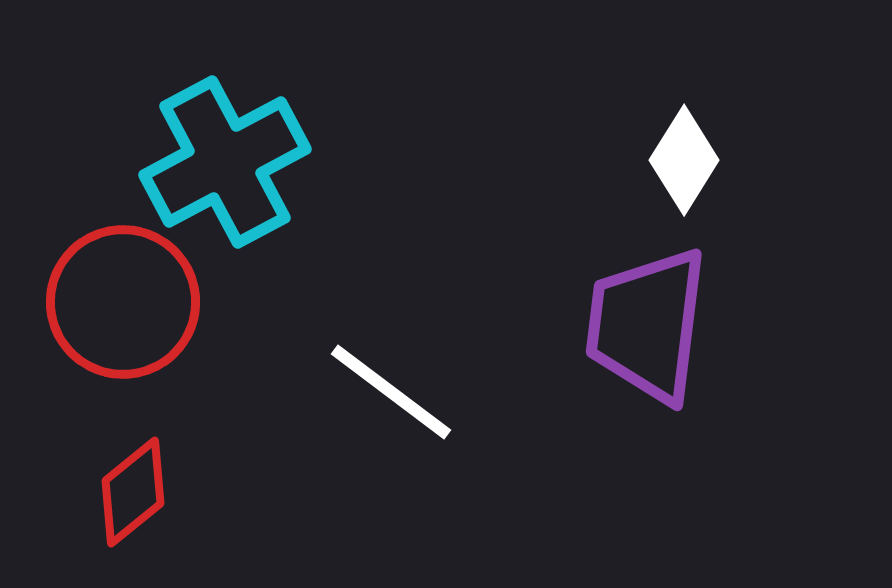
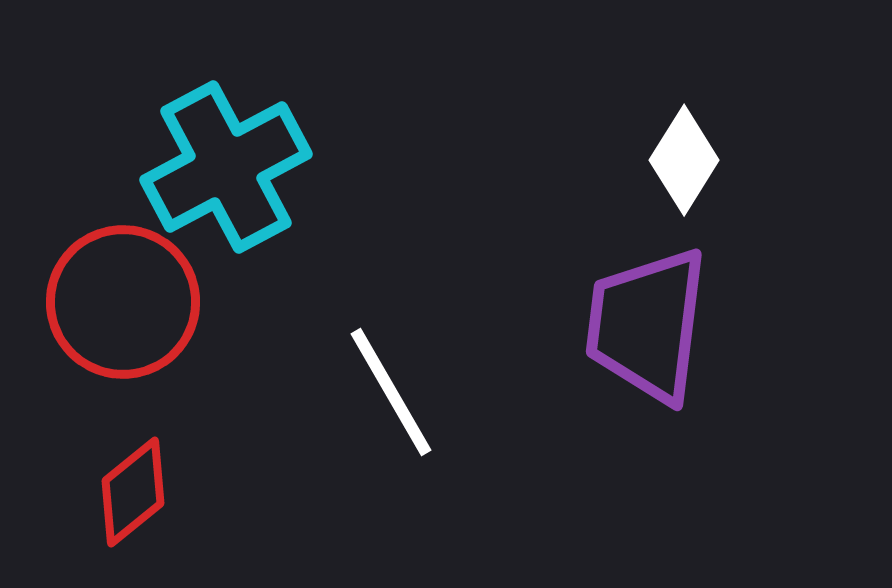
cyan cross: moved 1 px right, 5 px down
white line: rotated 23 degrees clockwise
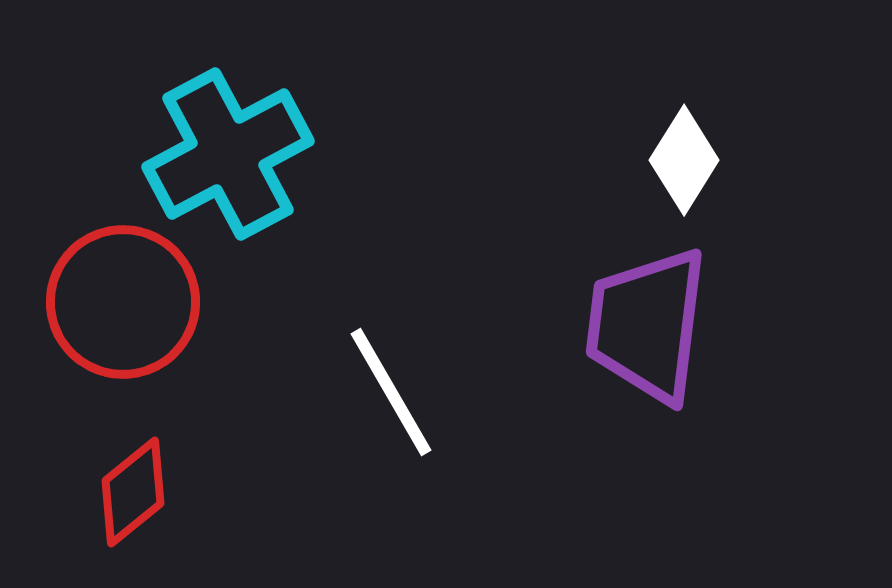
cyan cross: moved 2 px right, 13 px up
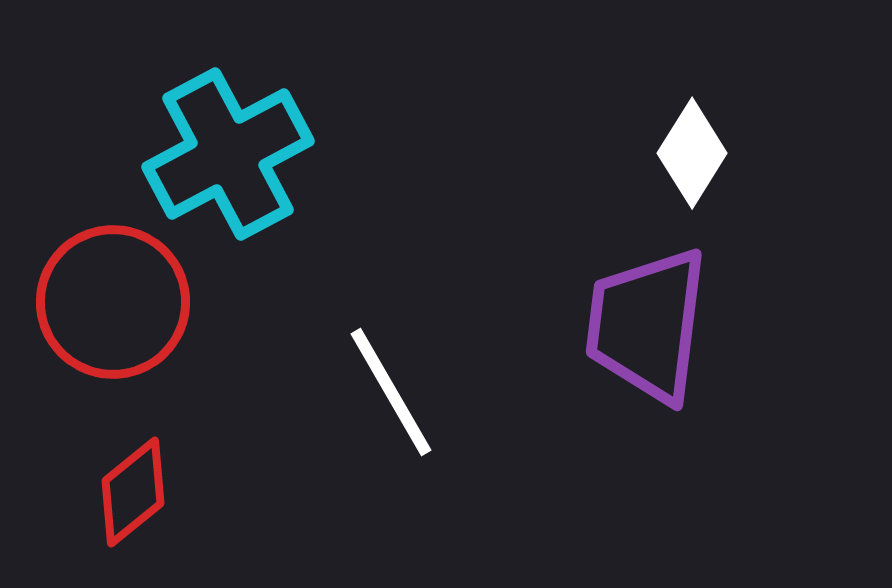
white diamond: moved 8 px right, 7 px up
red circle: moved 10 px left
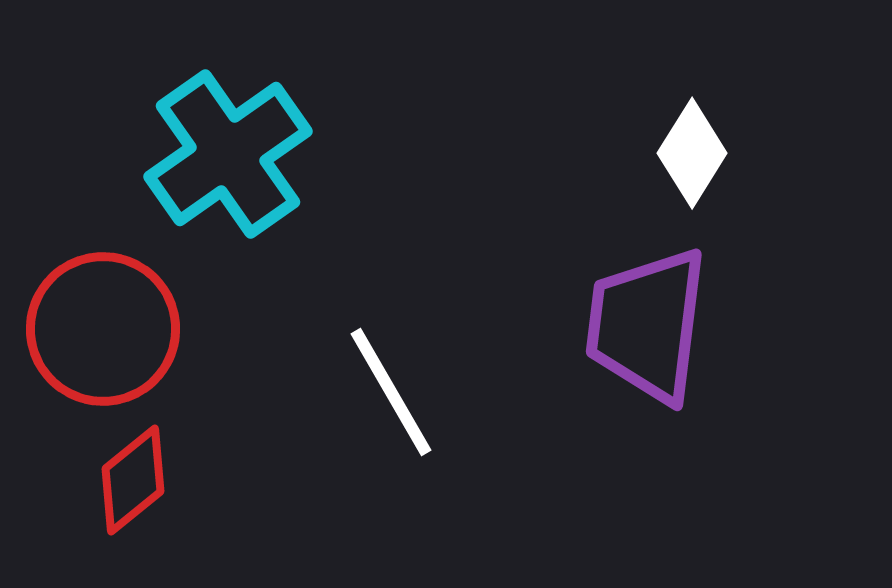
cyan cross: rotated 7 degrees counterclockwise
red circle: moved 10 px left, 27 px down
red diamond: moved 12 px up
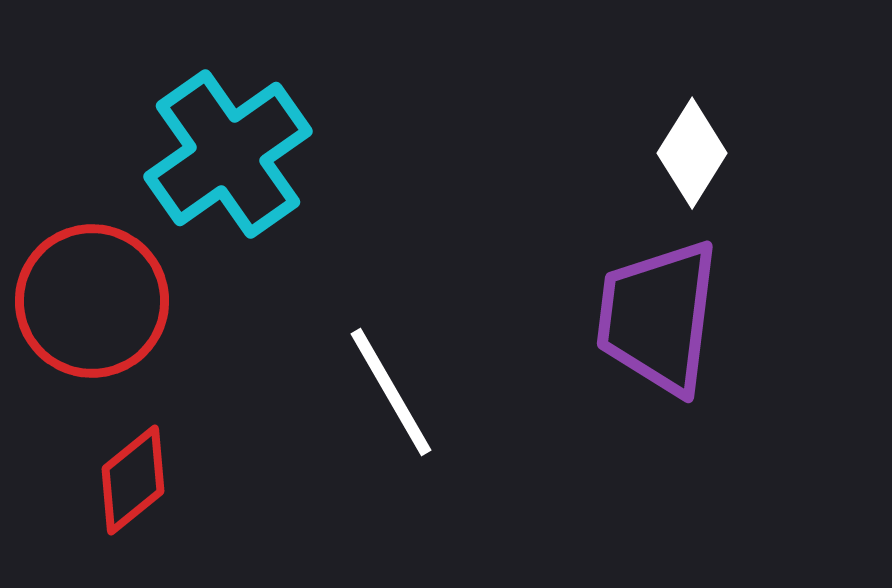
purple trapezoid: moved 11 px right, 8 px up
red circle: moved 11 px left, 28 px up
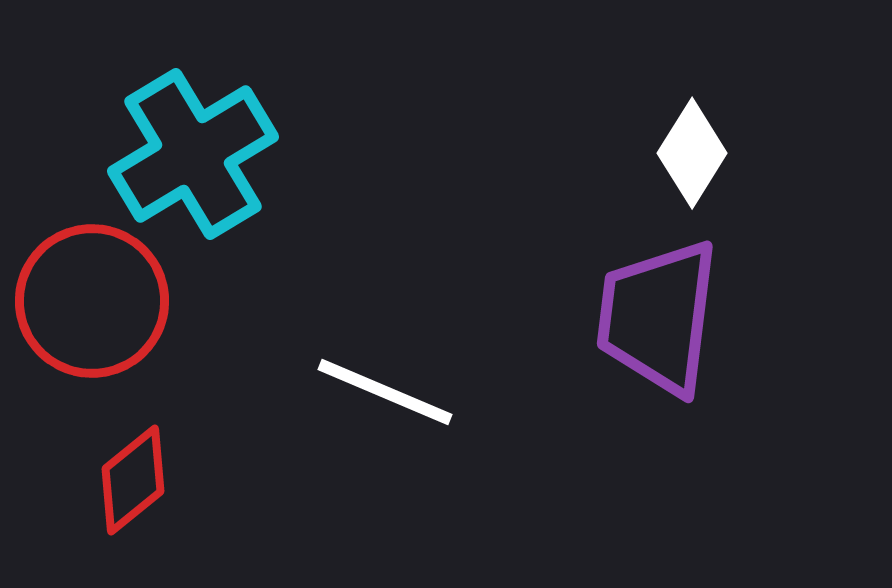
cyan cross: moved 35 px left; rotated 4 degrees clockwise
white line: moved 6 px left; rotated 37 degrees counterclockwise
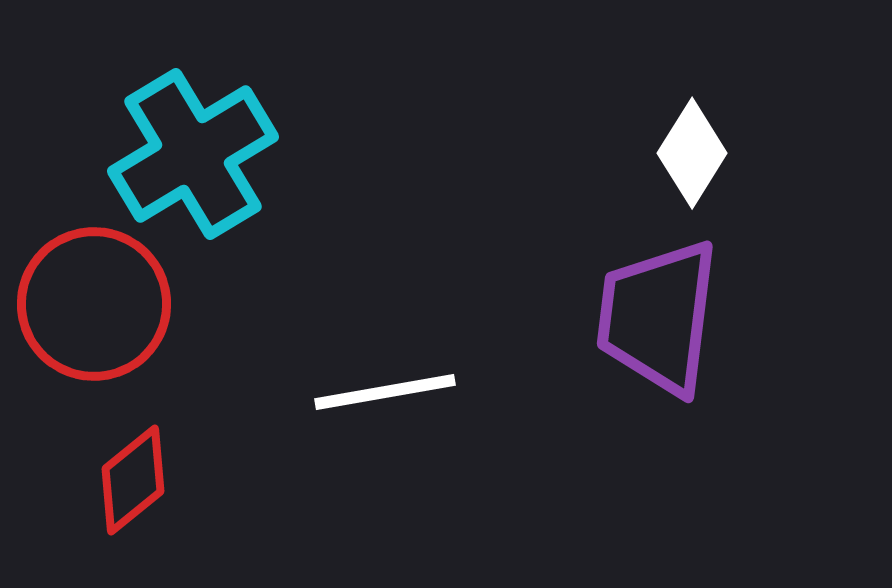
red circle: moved 2 px right, 3 px down
white line: rotated 33 degrees counterclockwise
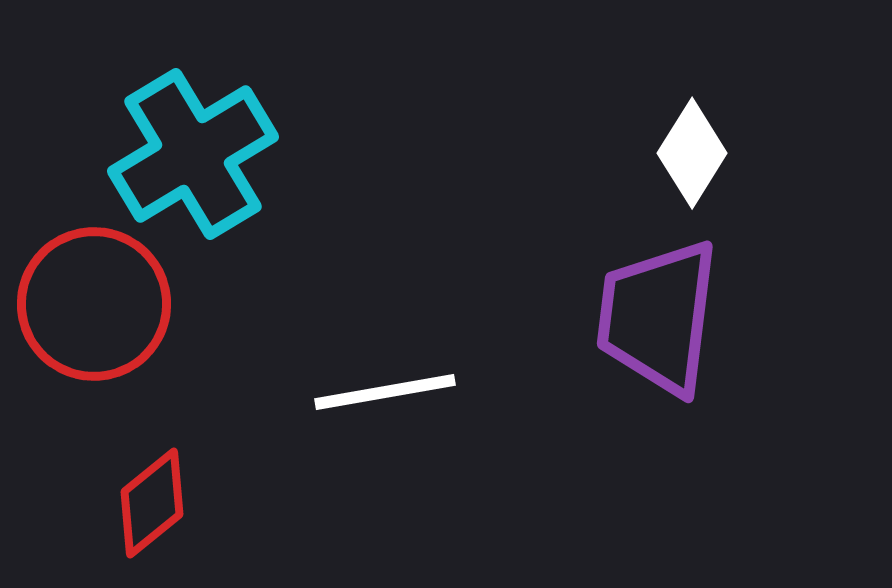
red diamond: moved 19 px right, 23 px down
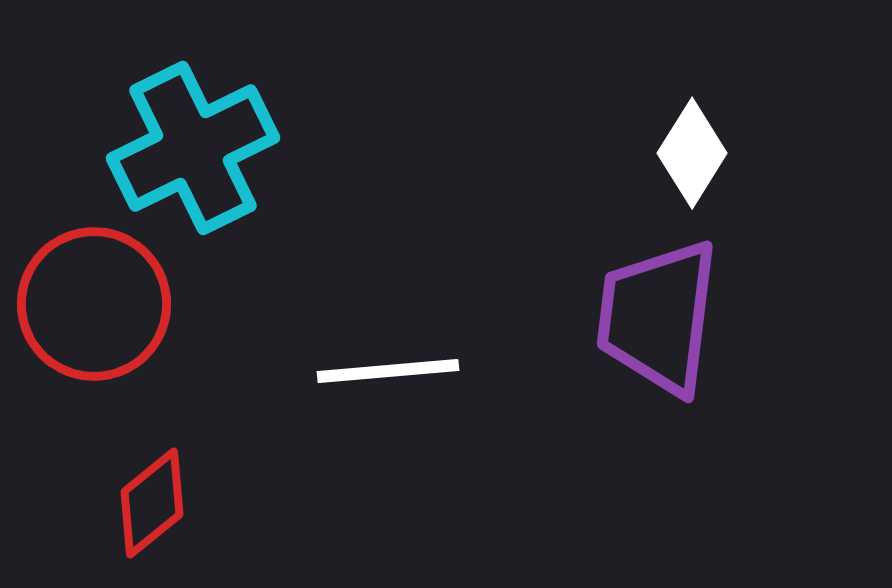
cyan cross: moved 6 px up; rotated 5 degrees clockwise
white line: moved 3 px right, 21 px up; rotated 5 degrees clockwise
